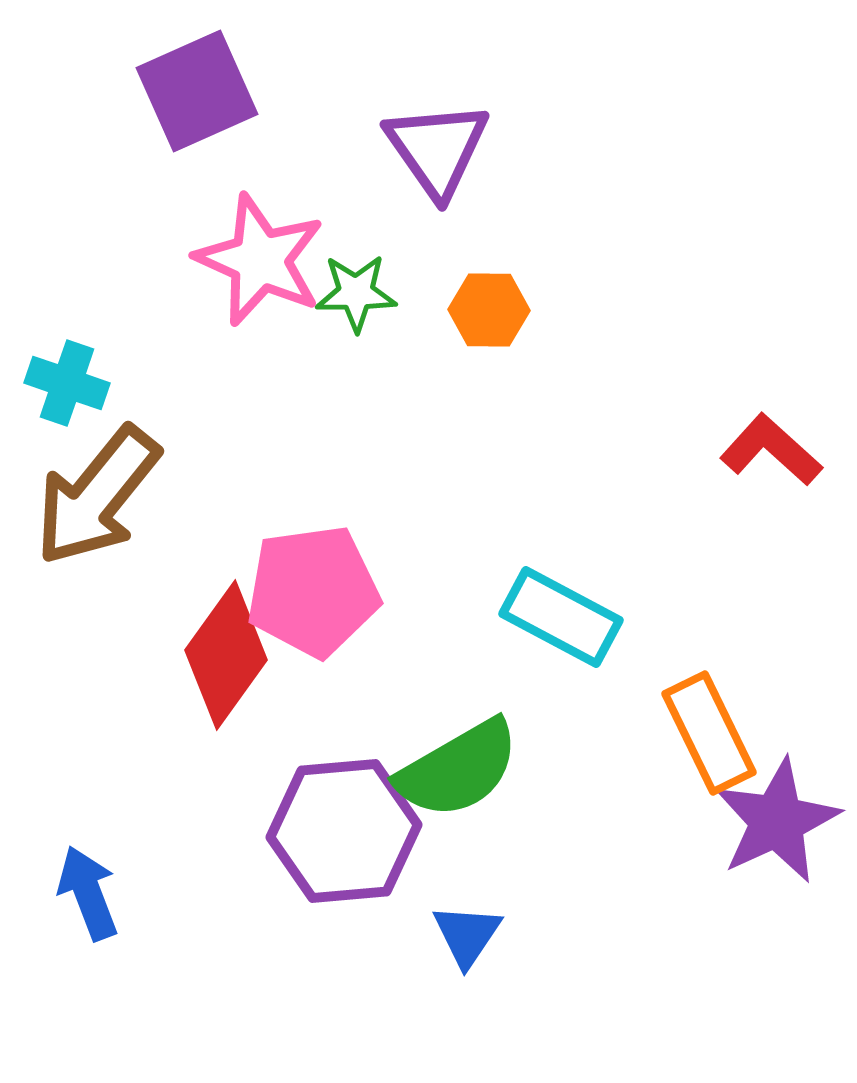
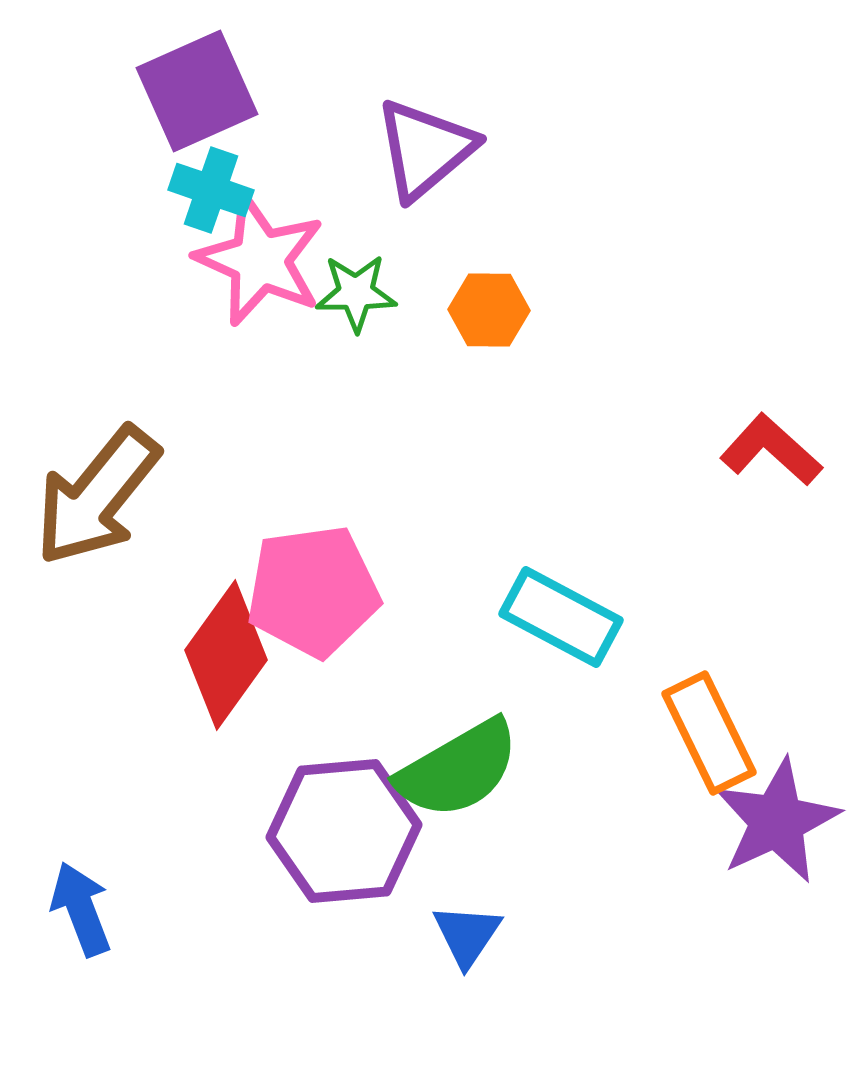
purple triangle: moved 12 px left; rotated 25 degrees clockwise
cyan cross: moved 144 px right, 193 px up
blue arrow: moved 7 px left, 16 px down
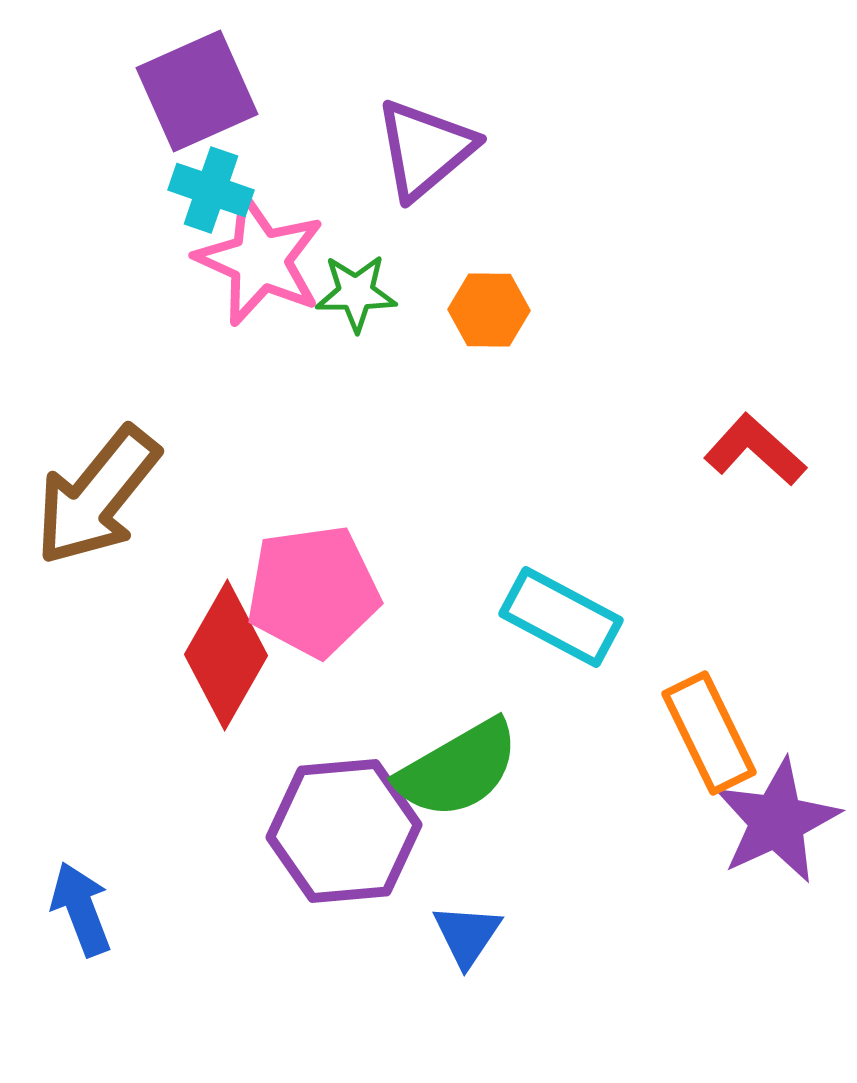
red L-shape: moved 16 px left
red diamond: rotated 6 degrees counterclockwise
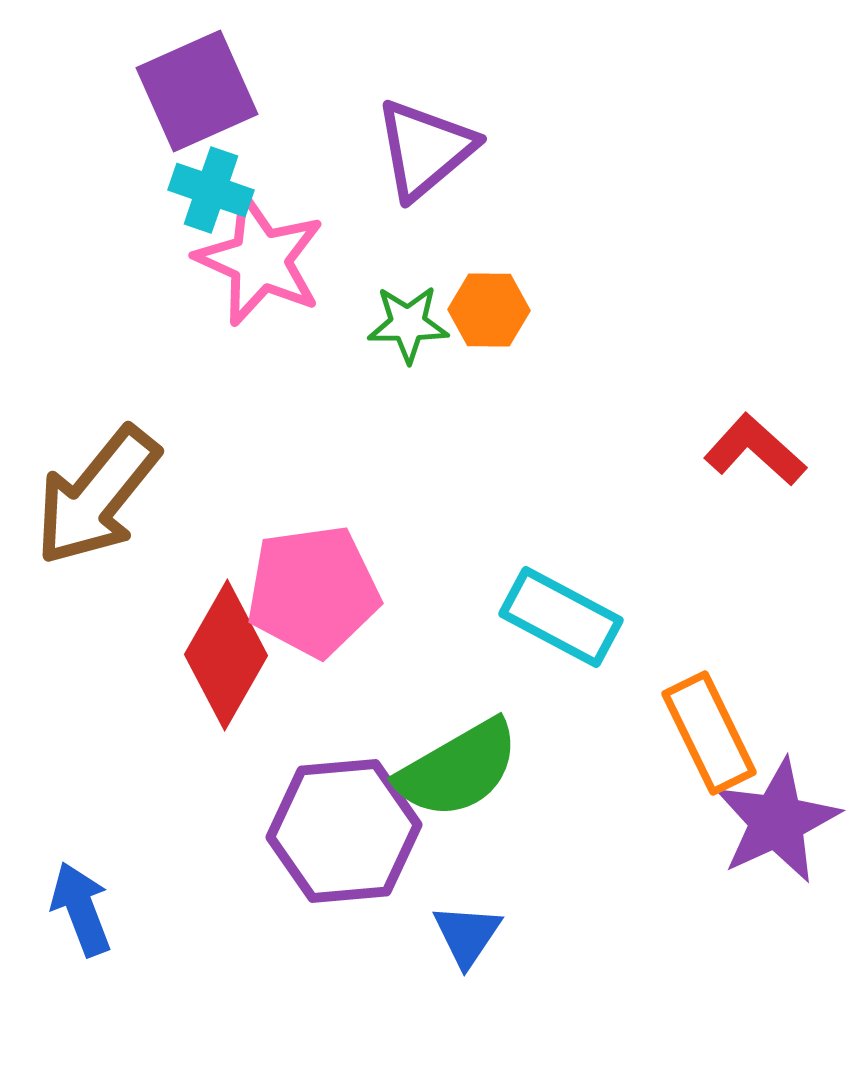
green star: moved 52 px right, 31 px down
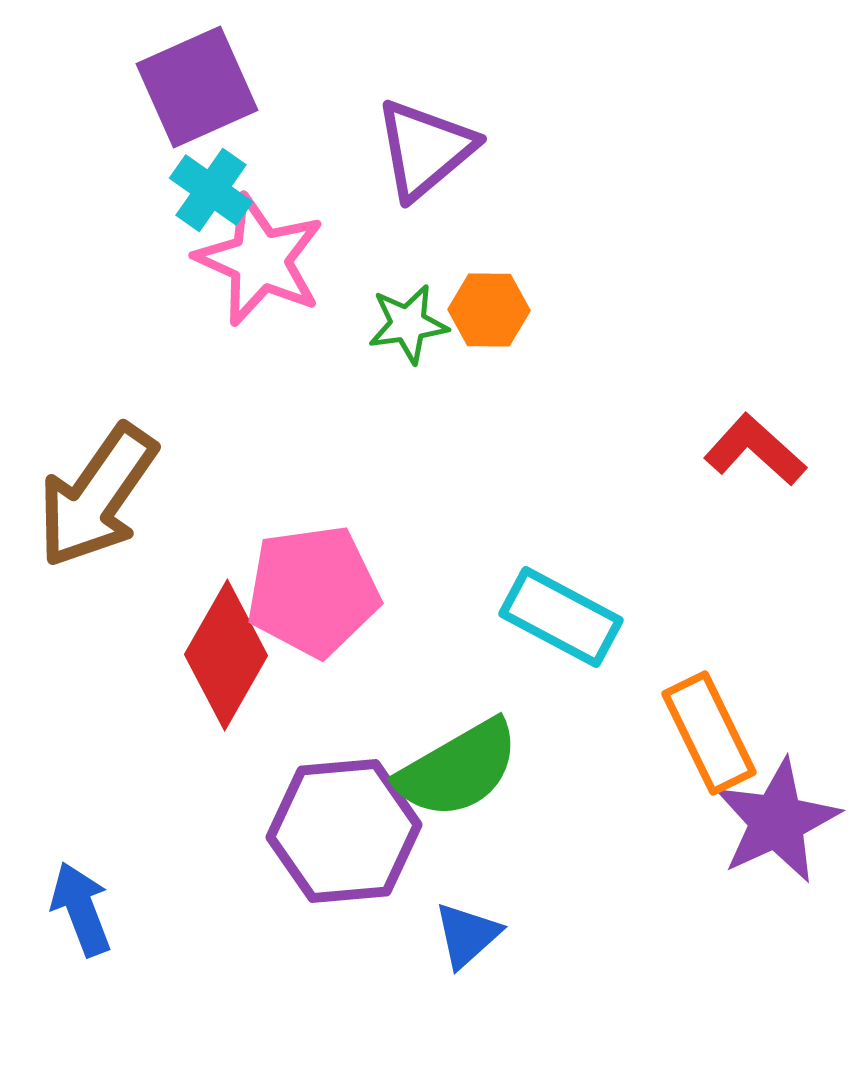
purple square: moved 4 px up
cyan cross: rotated 16 degrees clockwise
green star: rotated 8 degrees counterclockwise
brown arrow: rotated 4 degrees counterclockwise
blue triangle: rotated 14 degrees clockwise
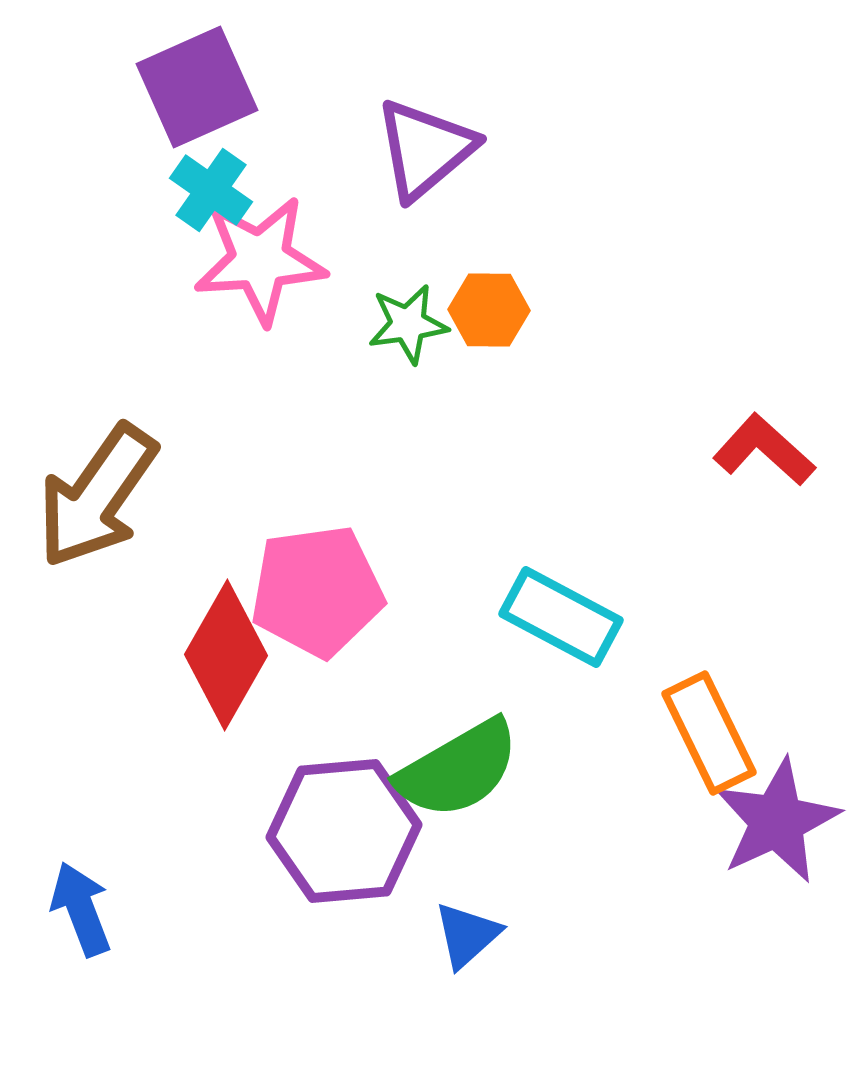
pink star: rotated 28 degrees counterclockwise
red L-shape: moved 9 px right
pink pentagon: moved 4 px right
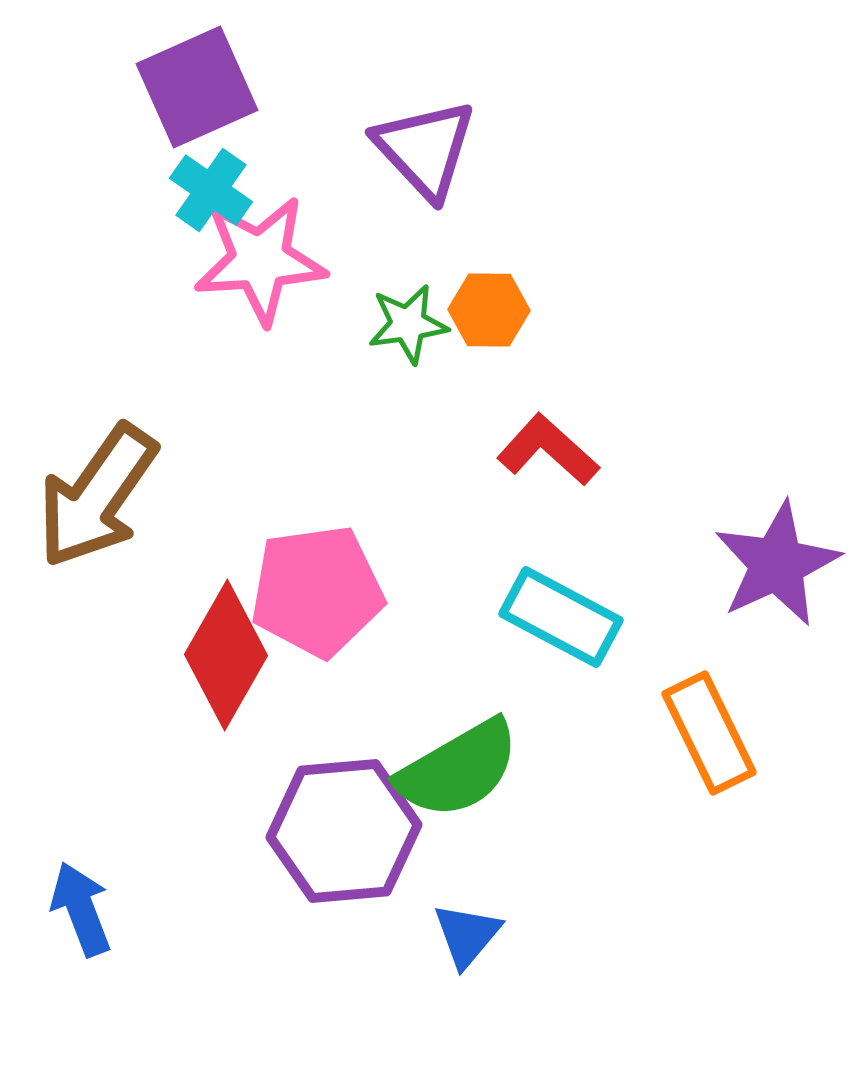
purple triangle: rotated 33 degrees counterclockwise
red L-shape: moved 216 px left
purple star: moved 257 px up
blue triangle: rotated 8 degrees counterclockwise
